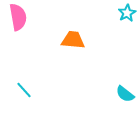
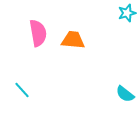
cyan star: rotated 12 degrees clockwise
pink semicircle: moved 20 px right, 16 px down
cyan line: moved 2 px left
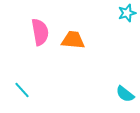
pink semicircle: moved 2 px right, 1 px up
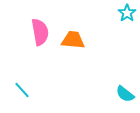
cyan star: rotated 18 degrees counterclockwise
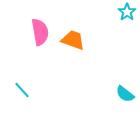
cyan star: moved 1 px up
orange trapezoid: rotated 15 degrees clockwise
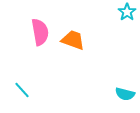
cyan semicircle: rotated 24 degrees counterclockwise
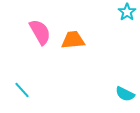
pink semicircle: rotated 20 degrees counterclockwise
orange trapezoid: rotated 25 degrees counterclockwise
cyan semicircle: rotated 12 degrees clockwise
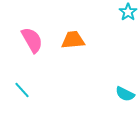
cyan star: moved 1 px right
pink semicircle: moved 8 px left, 8 px down
